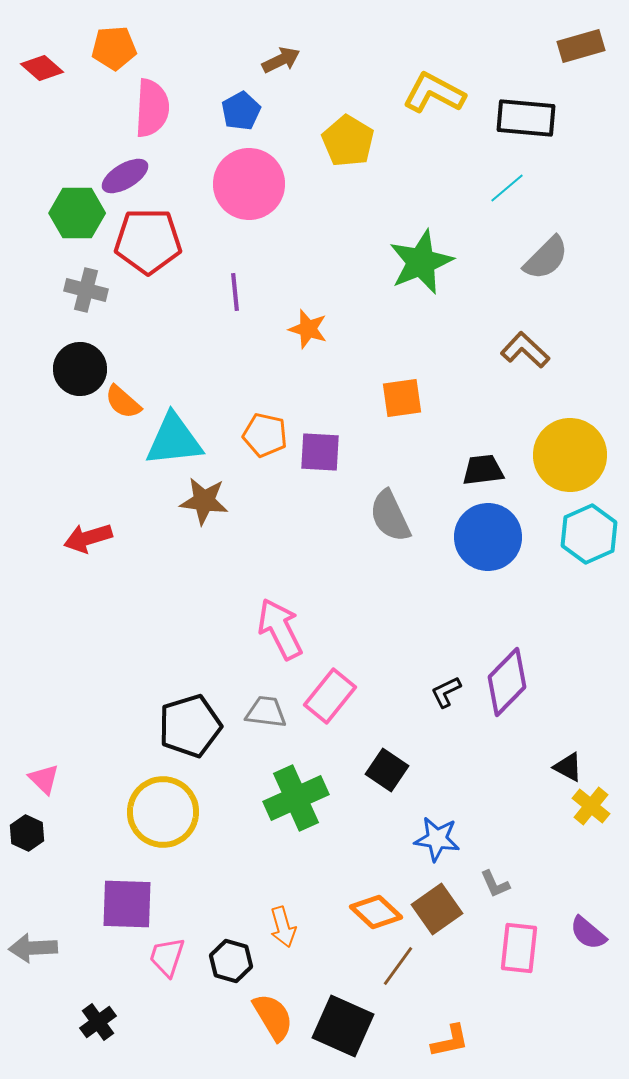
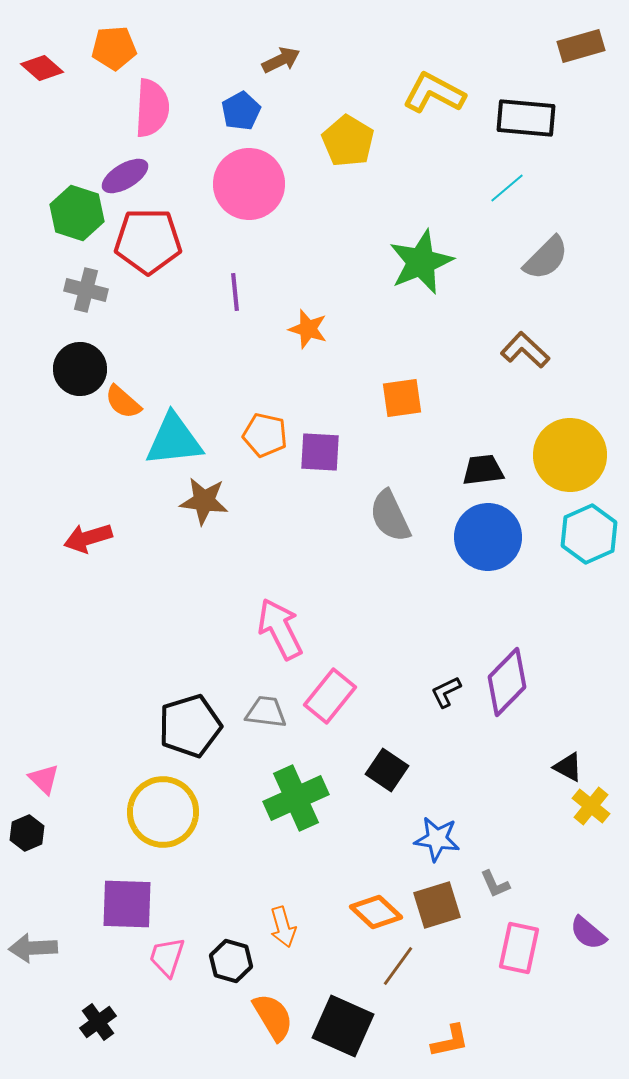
green hexagon at (77, 213): rotated 18 degrees clockwise
black hexagon at (27, 833): rotated 12 degrees clockwise
brown square at (437, 909): moved 4 px up; rotated 18 degrees clockwise
pink rectangle at (519, 948): rotated 6 degrees clockwise
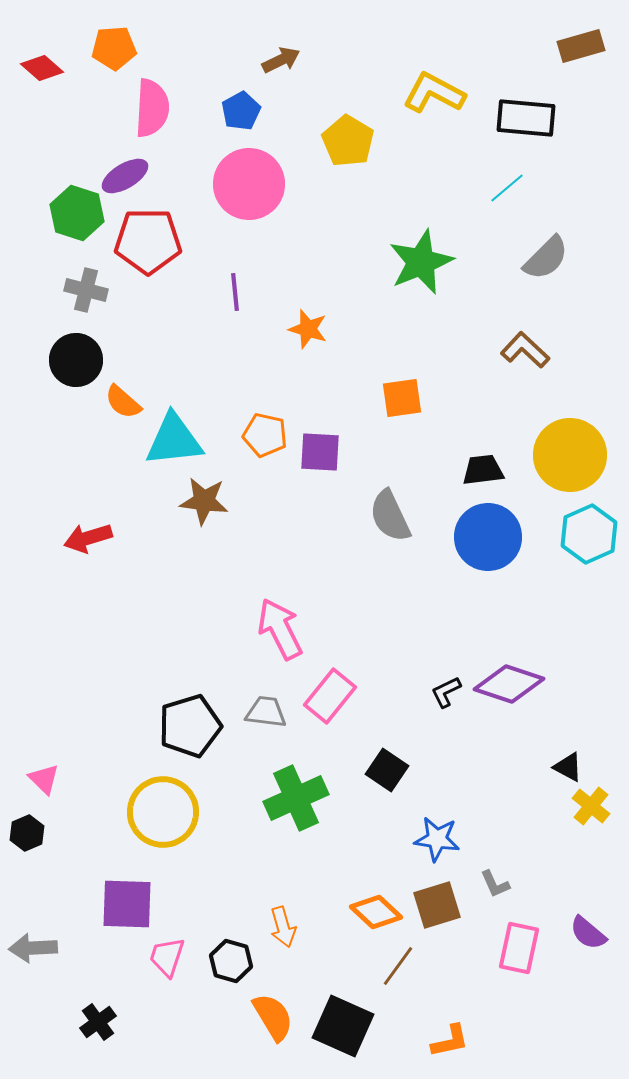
black circle at (80, 369): moved 4 px left, 9 px up
purple diamond at (507, 682): moved 2 px right, 2 px down; rotated 64 degrees clockwise
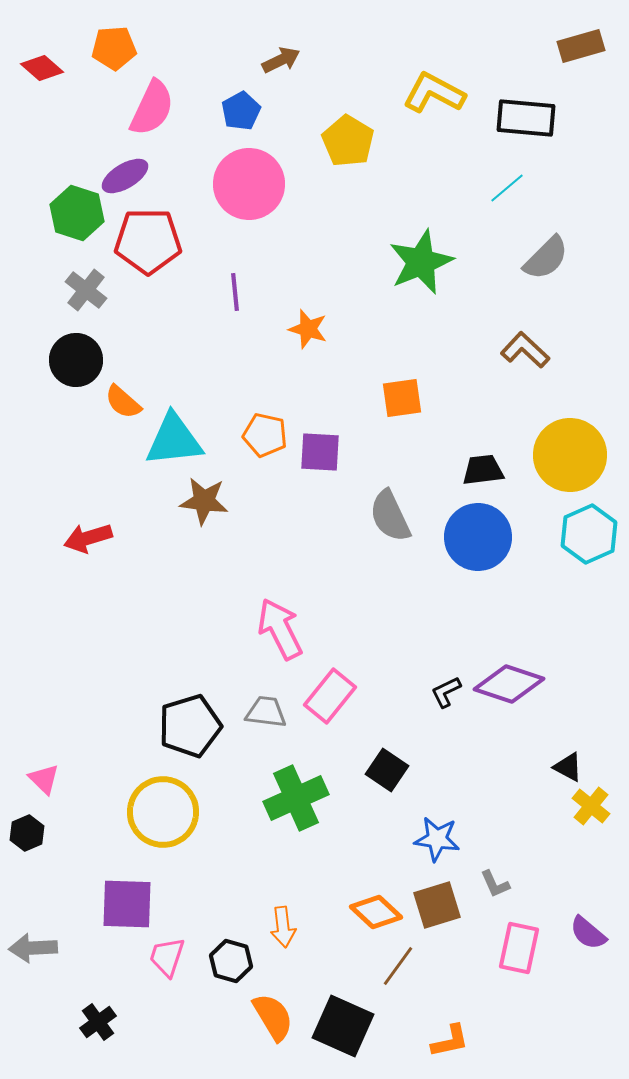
pink semicircle at (152, 108): rotated 22 degrees clockwise
gray cross at (86, 290): rotated 24 degrees clockwise
blue circle at (488, 537): moved 10 px left
orange arrow at (283, 927): rotated 9 degrees clockwise
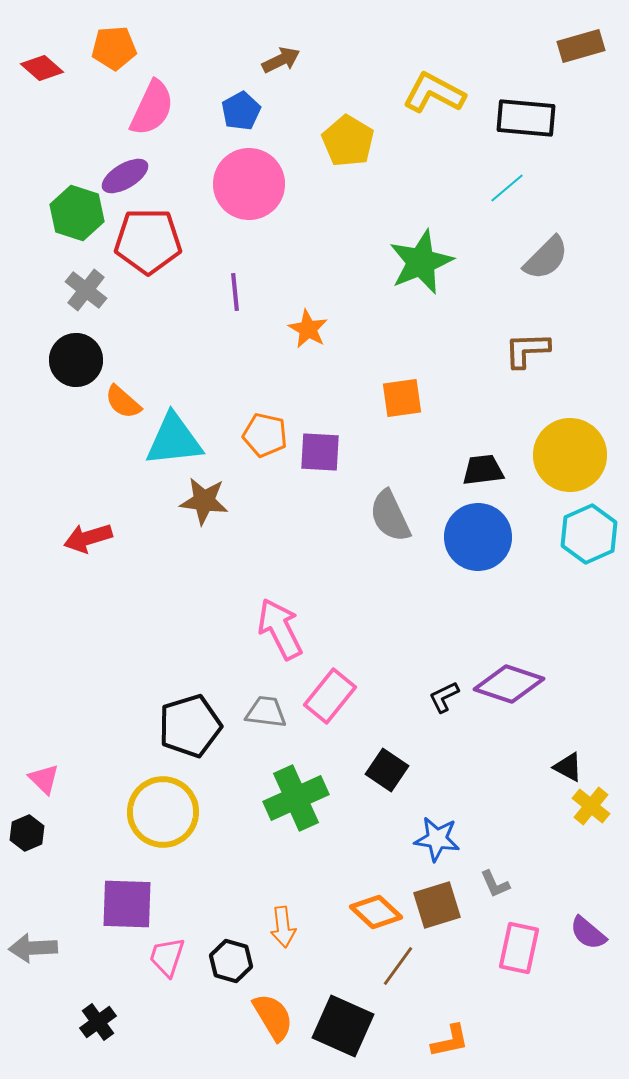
orange star at (308, 329): rotated 12 degrees clockwise
brown L-shape at (525, 350): moved 2 px right; rotated 45 degrees counterclockwise
black L-shape at (446, 692): moved 2 px left, 5 px down
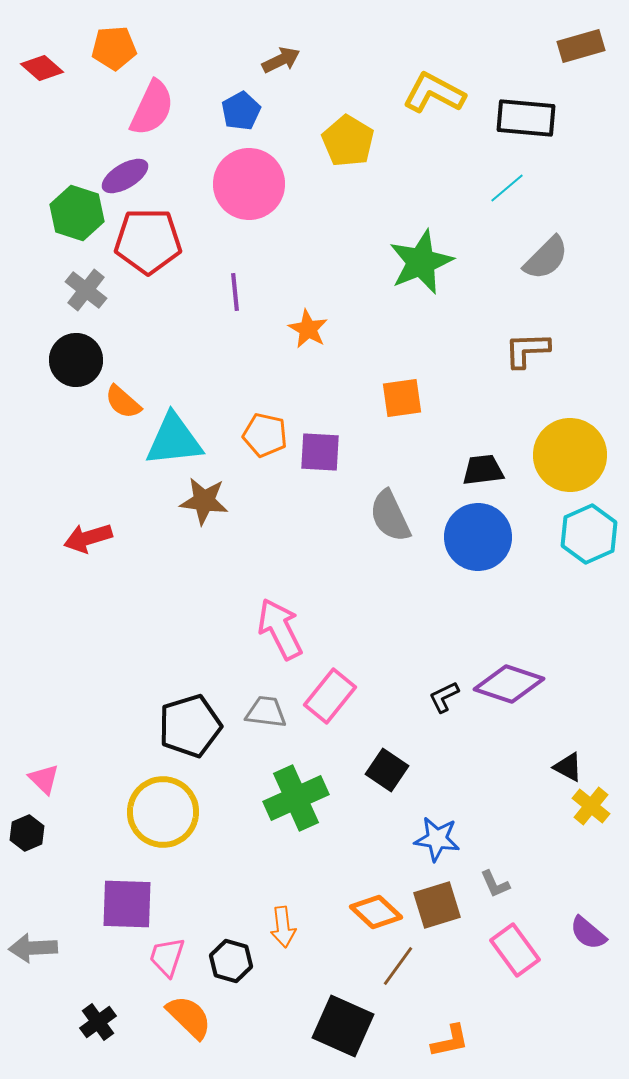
pink rectangle at (519, 948): moved 4 px left, 2 px down; rotated 48 degrees counterclockwise
orange semicircle at (273, 1017): moved 84 px left; rotated 15 degrees counterclockwise
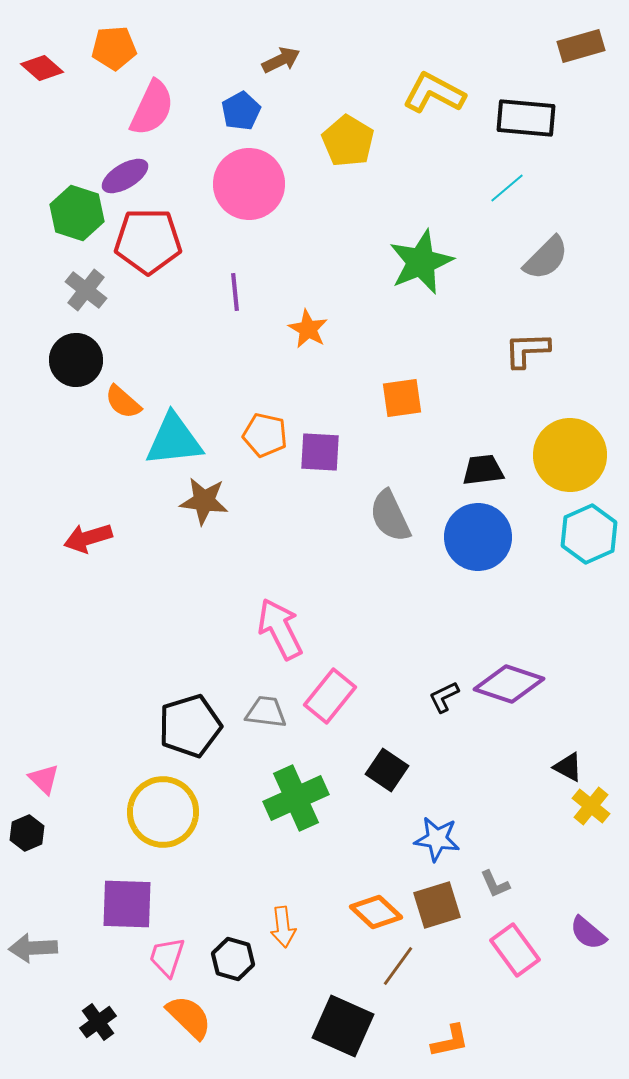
black hexagon at (231, 961): moved 2 px right, 2 px up
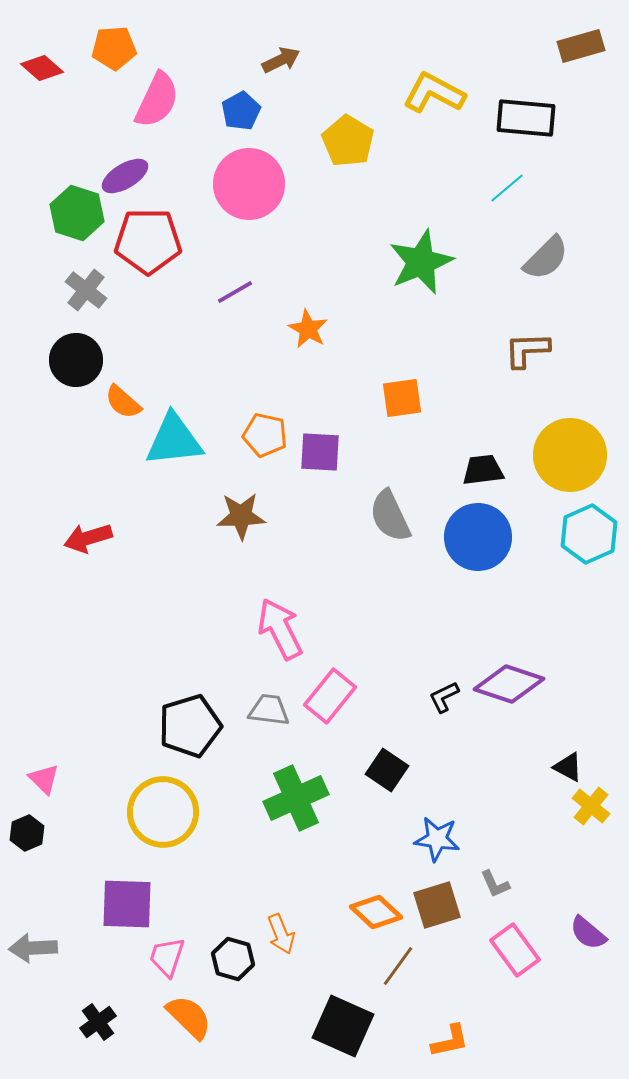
pink semicircle at (152, 108): moved 5 px right, 8 px up
purple line at (235, 292): rotated 66 degrees clockwise
brown star at (204, 501): moved 37 px right, 15 px down; rotated 9 degrees counterclockwise
gray trapezoid at (266, 712): moved 3 px right, 2 px up
orange arrow at (283, 927): moved 2 px left, 7 px down; rotated 15 degrees counterclockwise
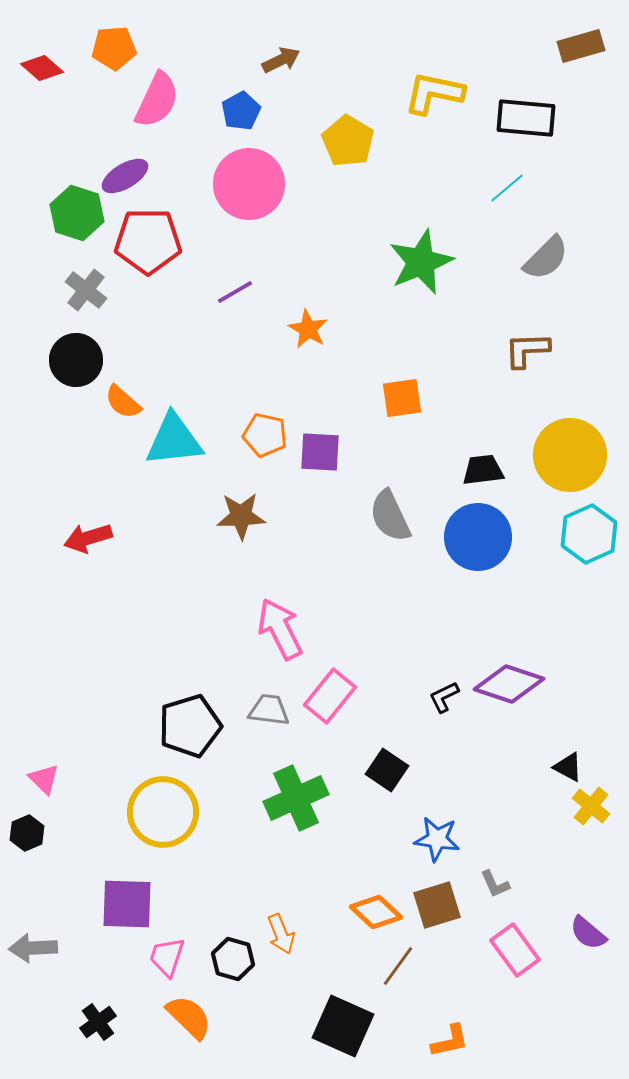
yellow L-shape at (434, 93): rotated 16 degrees counterclockwise
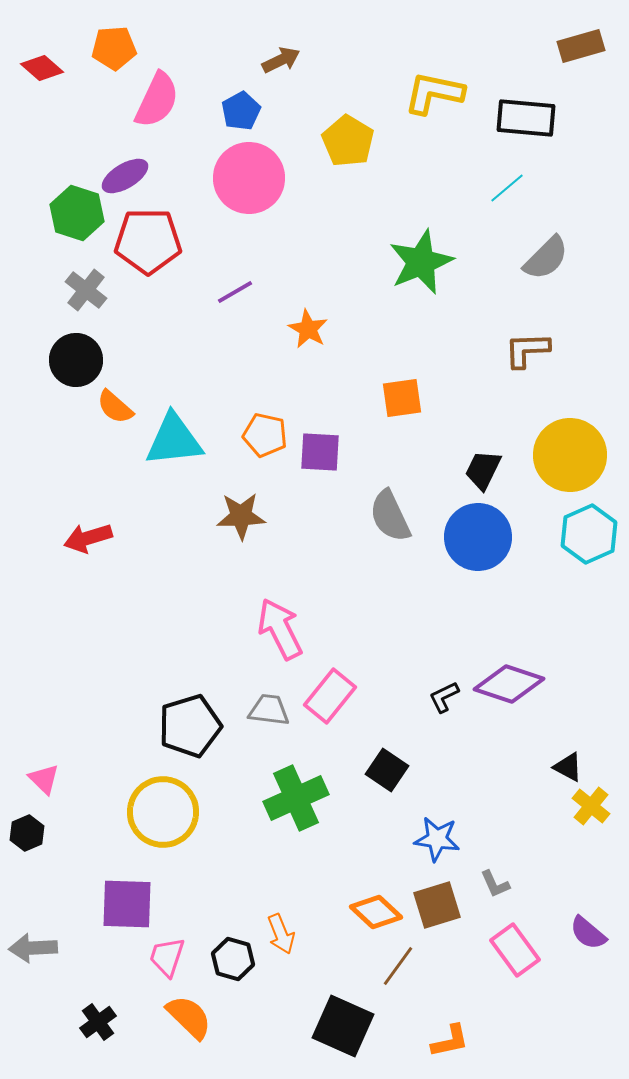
pink circle at (249, 184): moved 6 px up
orange semicircle at (123, 402): moved 8 px left, 5 px down
black trapezoid at (483, 470): rotated 57 degrees counterclockwise
